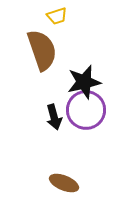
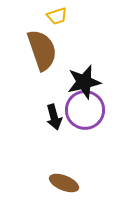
purple circle: moved 1 px left
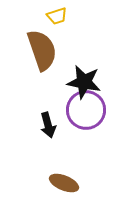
black star: rotated 24 degrees clockwise
purple circle: moved 1 px right
black arrow: moved 6 px left, 8 px down
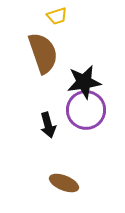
brown semicircle: moved 1 px right, 3 px down
black star: rotated 20 degrees counterclockwise
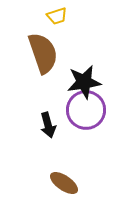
brown ellipse: rotated 12 degrees clockwise
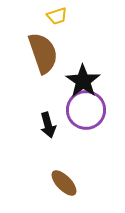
black star: moved 1 px left, 1 px up; rotated 28 degrees counterclockwise
brown ellipse: rotated 12 degrees clockwise
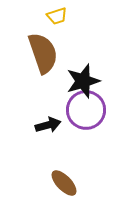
black star: rotated 20 degrees clockwise
black arrow: rotated 90 degrees counterclockwise
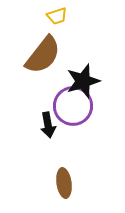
brown semicircle: moved 2 px down; rotated 57 degrees clockwise
purple circle: moved 13 px left, 4 px up
black arrow: rotated 95 degrees clockwise
brown ellipse: rotated 36 degrees clockwise
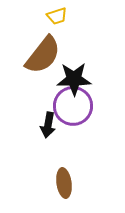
black star: moved 9 px left, 2 px up; rotated 16 degrees clockwise
black arrow: rotated 20 degrees clockwise
